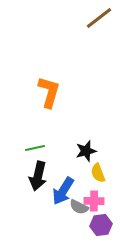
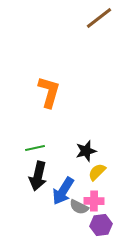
yellow semicircle: moved 1 px left, 1 px up; rotated 66 degrees clockwise
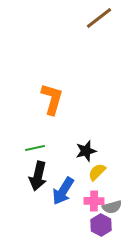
orange L-shape: moved 3 px right, 7 px down
gray semicircle: moved 33 px right; rotated 42 degrees counterclockwise
purple hexagon: rotated 25 degrees counterclockwise
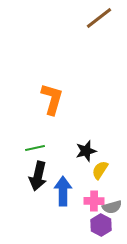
yellow semicircle: moved 3 px right, 2 px up; rotated 12 degrees counterclockwise
blue arrow: rotated 148 degrees clockwise
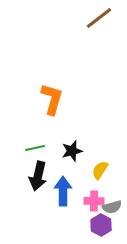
black star: moved 14 px left
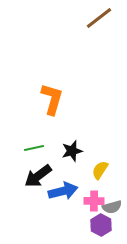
green line: moved 1 px left
black arrow: rotated 40 degrees clockwise
blue arrow: rotated 76 degrees clockwise
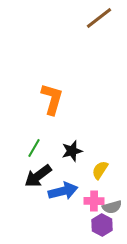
green line: rotated 48 degrees counterclockwise
purple hexagon: moved 1 px right
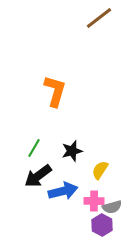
orange L-shape: moved 3 px right, 8 px up
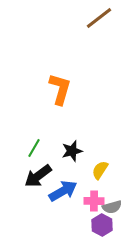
orange L-shape: moved 5 px right, 2 px up
blue arrow: rotated 16 degrees counterclockwise
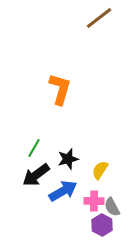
black star: moved 4 px left, 8 px down
black arrow: moved 2 px left, 1 px up
gray semicircle: rotated 78 degrees clockwise
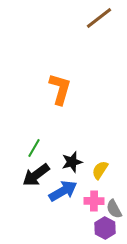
black star: moved 4 px right, 3 px down
gray semicircle: moved 2 px right, 2 px down
purple hexagon: moved 3 px right, 3 px down
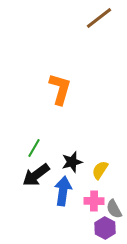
blue arrow: rotated 52 degrees counterclockwise
